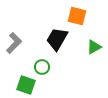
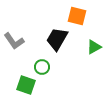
gray L-shape: moved 2 px up; rotated 100 degrees clockwise
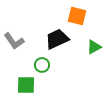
black trapezoid: rotated 35 degrees clockwise
green circle: moved 2 px up
green square: rotated 18 degrees counterclockwise
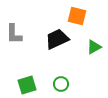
gray L-shape: moved 7 px up; rotated 35 degrees clockwise
green circle: moved 19 px right, 19 px down
green square: moved 1 px right; rotated 18 degrees counterclockwise
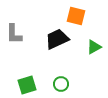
orange square: moved 1 px left
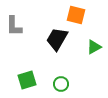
orange square: moved 1 px up
gray L-shape: moved 8 px up
black trapezoid: rotated 35 degrees counterclockwise
green square: moved 5 px up
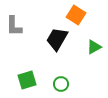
orange square: rotated 18 degrees clockwise
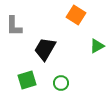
black trapezoid: moved 12 px left, 10 px down
green triangle: moved 3 px right, 1 px up
green circle: moved 1 px up
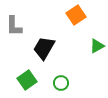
orange square: rotated 24 degrees clockwise
black trapezoid: moved 1 px left, 1 px up
green square: rotated 18 degrees counterclockwise
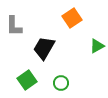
orange square: moved 4 px left, 3 px down
